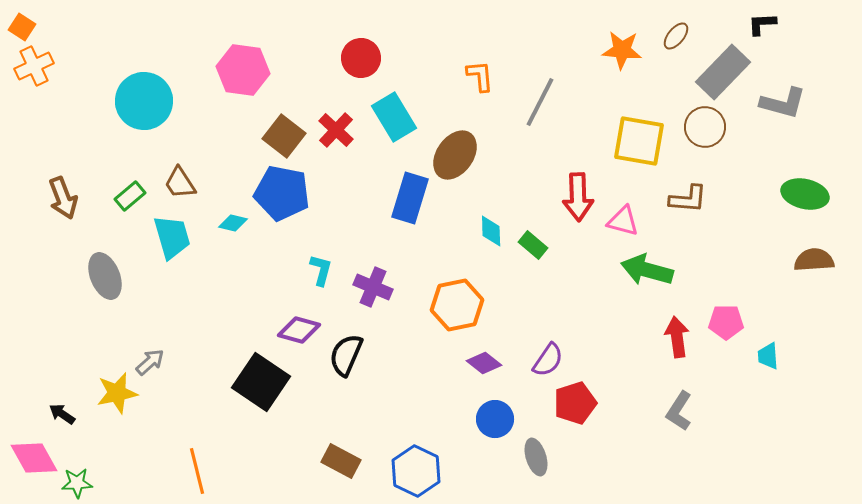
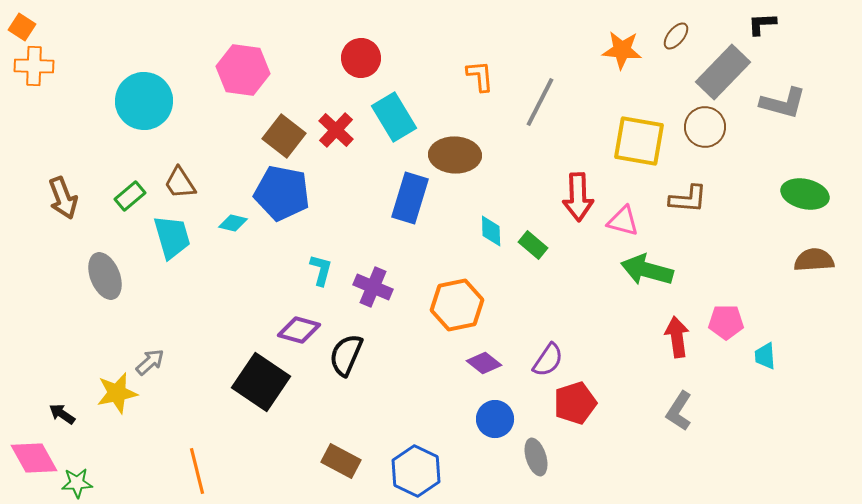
orange cross at (34, 66): rotated 27 degrees clockwise
brown ellipse at (455, 155): rotated 57 degrees clockwise
cyan trapezoid at (768, 356): moved 3 px left
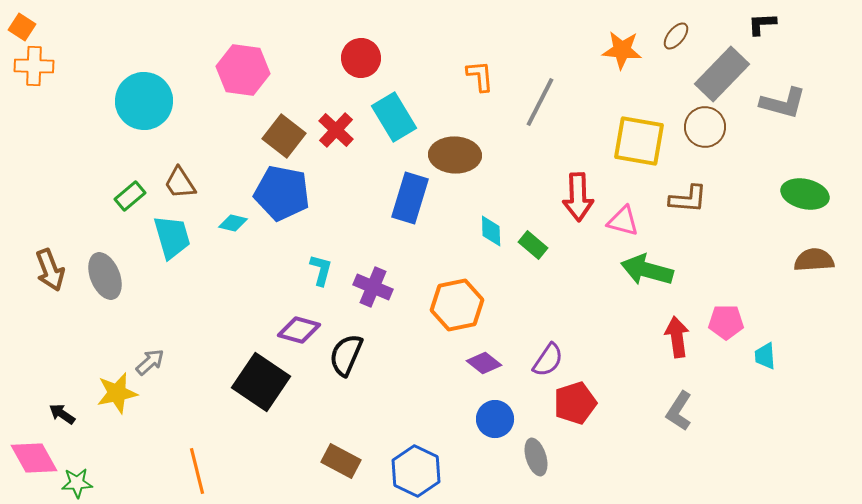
gray rectangle at (723, 72): moved 1 px left, 2 px down
brown arrow at (63, 198): moved 13 px left, 72 px down
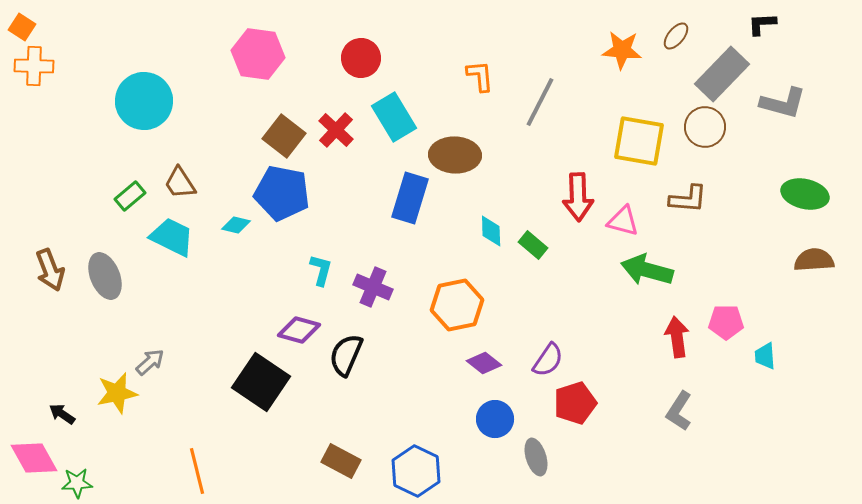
pink hexagon at (243, 70): moved 15 px right, 16 px up
cyan diamond at (233, 223): moved 3 px right, 2 px down
cyan trapezoid at (172, 237): rotated 48 degrees counterclockwise
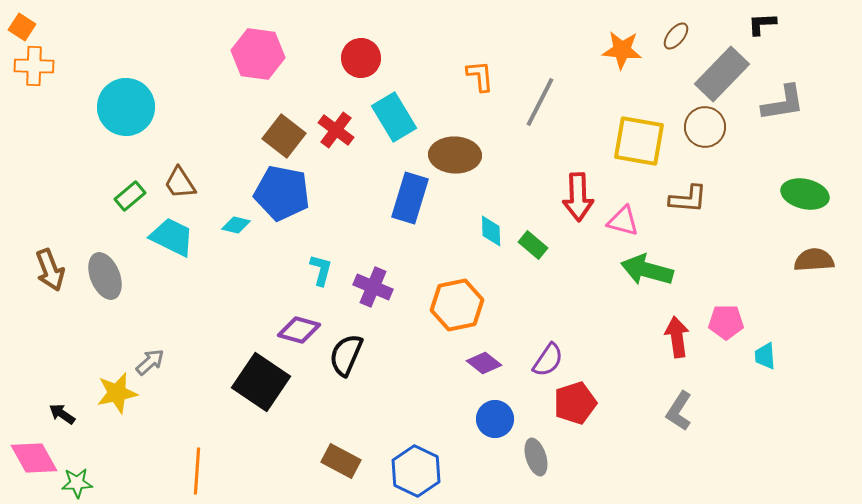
cyan circle at (144, 101): moved 18 px left, 6 px down
gray L-shape at (783, 103): rotated 24 degrees counterclockwise
red cross at (336, 130): rotated 6 degrees counterclockwise
orange line at (197, 471): rotated 18 degrees clockwise
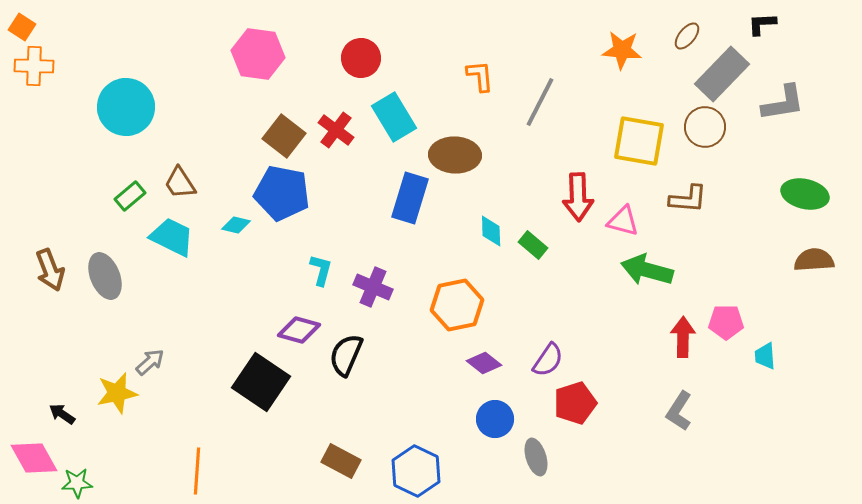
brown ellipse at (676, 36): moved 11 px right
red arrow at (677, 337): moved 6 px right; rotated 9 degrees clockwise
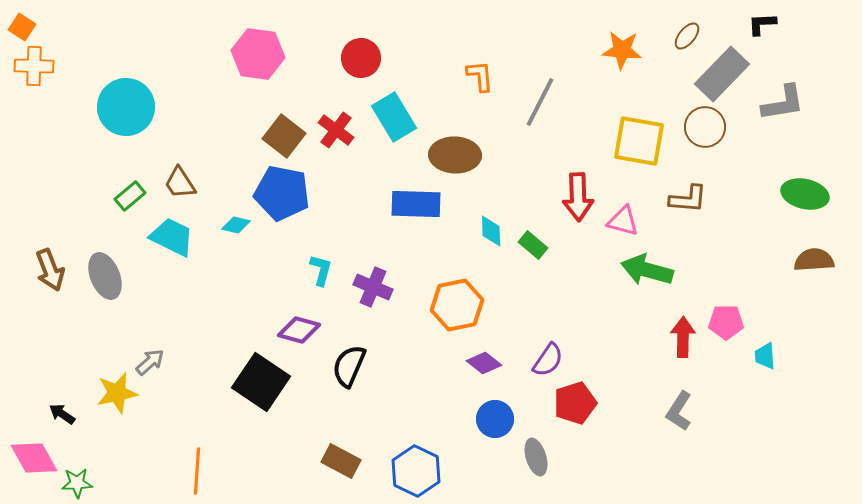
blue rectangle at (410, 198): moved 6 px right, 6 px down; rotated 75 degrees clockwise
black semicircle at (346, 355): moved 3 px right, 11 px down
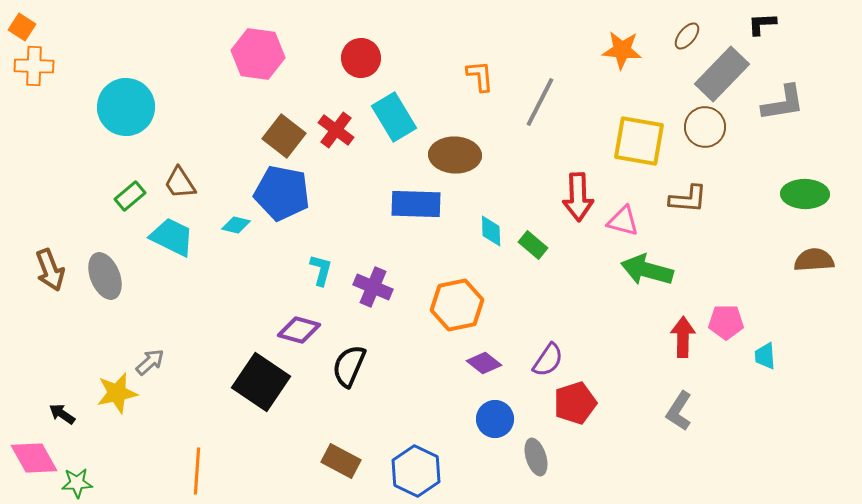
green ellipse at (805, 194): rotated 12 degrees counterclockwise
